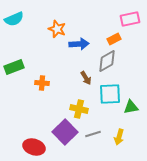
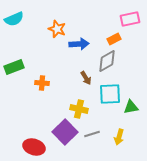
gray line: moved 1 px left
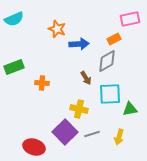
green triangle: moved 1 px left, 2 px down
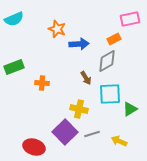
green triangle: rotated 21 degrees counterclockwise
yellow arrow: moved 4 px down; rotated 98 degrees clockwise
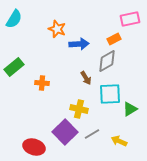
cyan semicircle: rotated 36 degrees counterclockwise
green rectangle: rotated 18 degrees counterclockwise
gray line: rotated 14 degrees counterclockwise
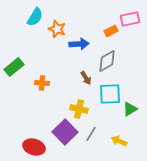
cyan semicircle: moved 21 px right, 2 px up
orange rectangle: moved 3 px left, 8 px up
gray line: moved 1 px left; rotated 28 degrees counterclockwise
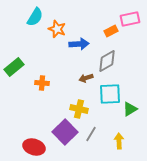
brown arrow: rotated 104 degrees clockwise
yellow arrow: rotated 63 degrees clockwise
